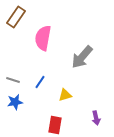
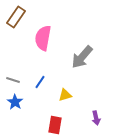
blue star: rotated 28 degrees counterclockwise
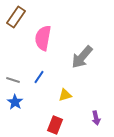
blue line: moved 1 px left, 5 px up
red rectangle: rotated 12 degrees clockwise
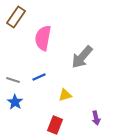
blue line: rotated 32 degrees clockwise
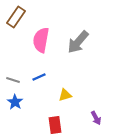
pink semicircle: moved 2 px left, 2 px down
gray arrow: moved 4 px left, 15 px up
purple arrow: rotated 16 degrees counterclockwise
red rectangle: rotated 30 degrees counterclockwise
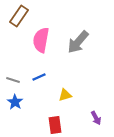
brown rectangle: moved 3 px right, 1 px up
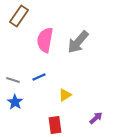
pink semicircle: moved 4 px right
yellow triangle: rotated 16 degrees counterclockwise
purple arrow: rotated 104 degrees counterclockwise
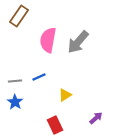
pink semicircle: moved 3 px right
gray line: moved 2 px right, 1 px down; rotated 24 degrees counterclockwise
red rectangle: rotated 18 degrees counterclockwise
